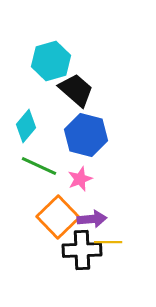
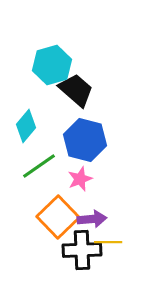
cyan hexagon: moved 1 px right, 4 px down
blue hexagon: moved 1 px left, 5 px down
green line: rotated 60 degrees counterclockwise
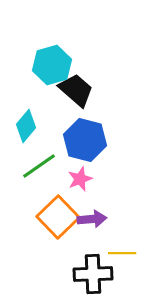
yellow line: moved 14 px right, 11 px down
black cross: moved 11 px right, 24 px down
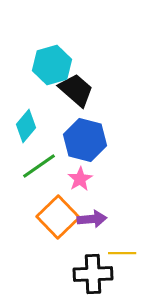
pink star: rotated 10 degrees counterclockwise
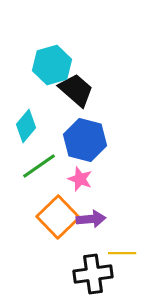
pink star: rotated 20 degrees counterclockwise
purple arrow: moved 1 px left
black cross: rotated 6 degrees counterclockwise
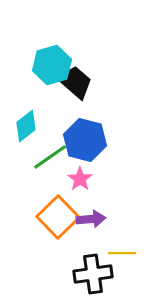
black trapezoid: moved 1 px left, 8 px up
cyan diamond: rotated 12 degrees clockwise
green line: moved 11 px right, 9 px up
pink star: rotated 15 degrees clockwise
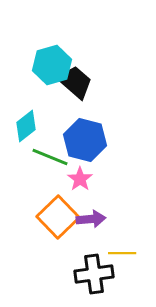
green line: rotated 57 degrees clockwise
black cross: moved 1 px right
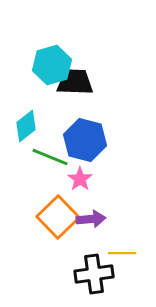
black trapezoid: rotated 39 degrees counterclockwise
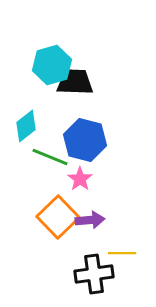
purple arrow: moved 1 px left, 1 px down
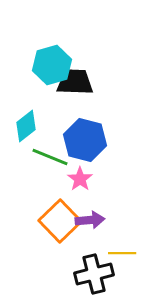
orange square: moved 2 px right, 4 px down
black cross: rotated 6 degrees counterclockwise
